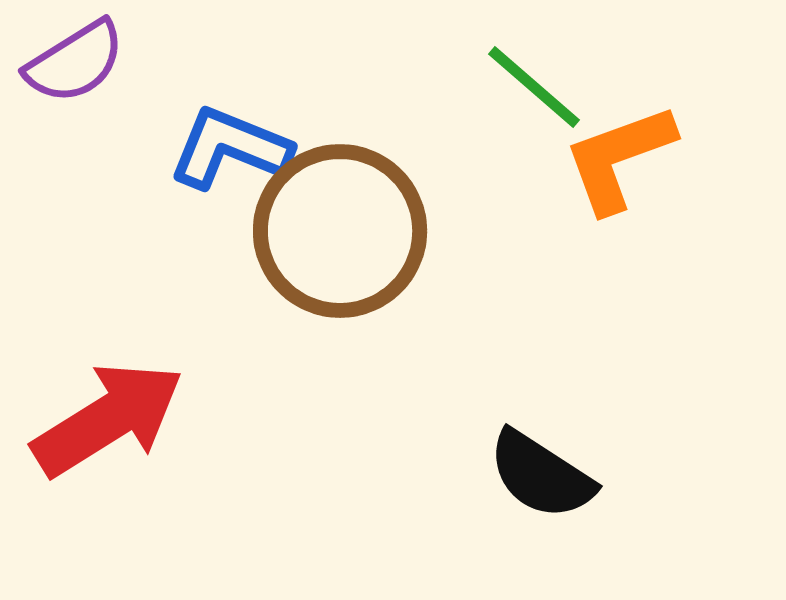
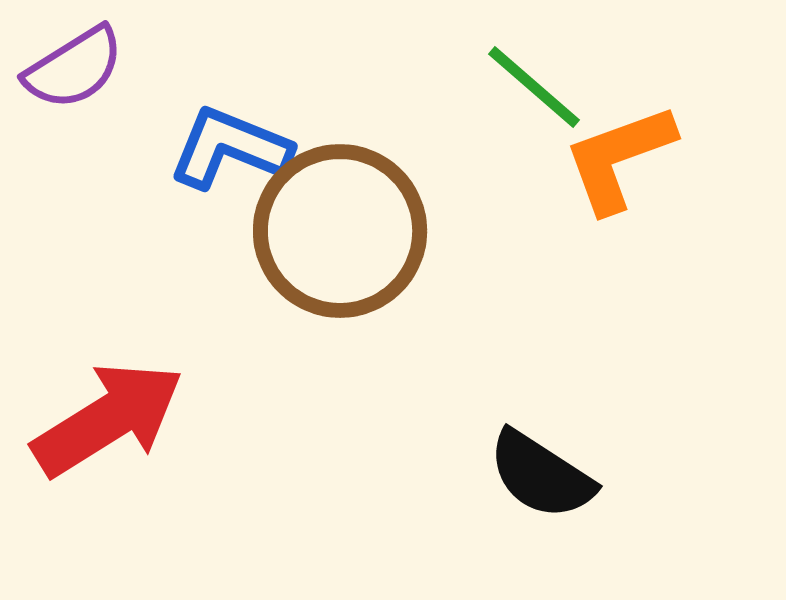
purple semicircle: moved 1 px left, 6 px down
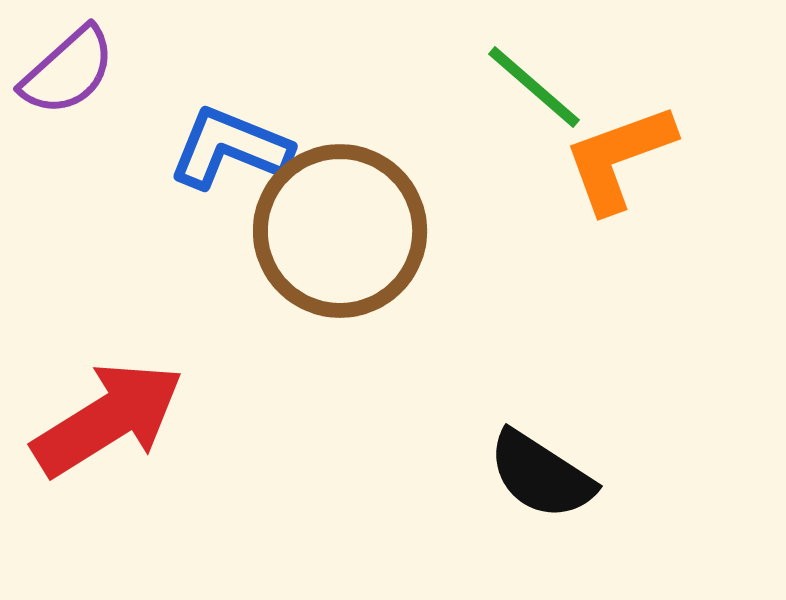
purple semicircle: moved 6 px left, 3 px down; rotated 10 degrees counterclockwise
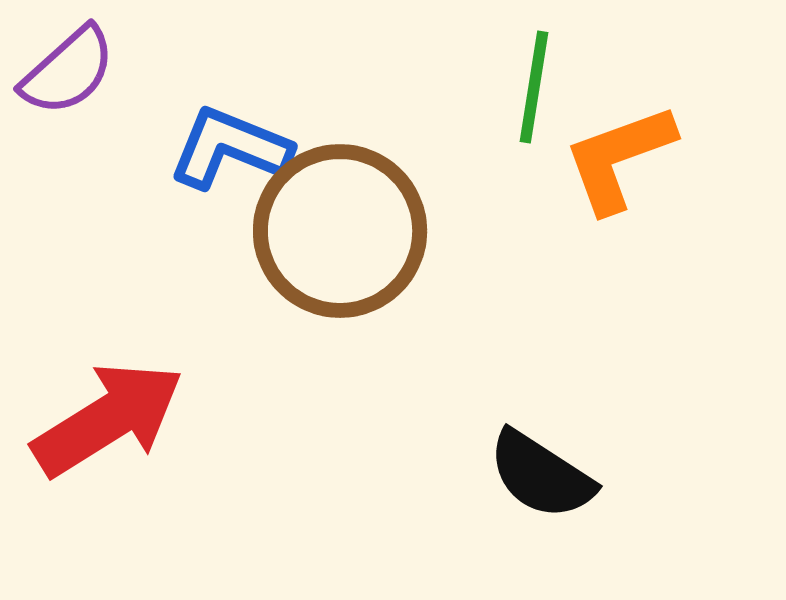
green line: rotated 58 degrees clockwise
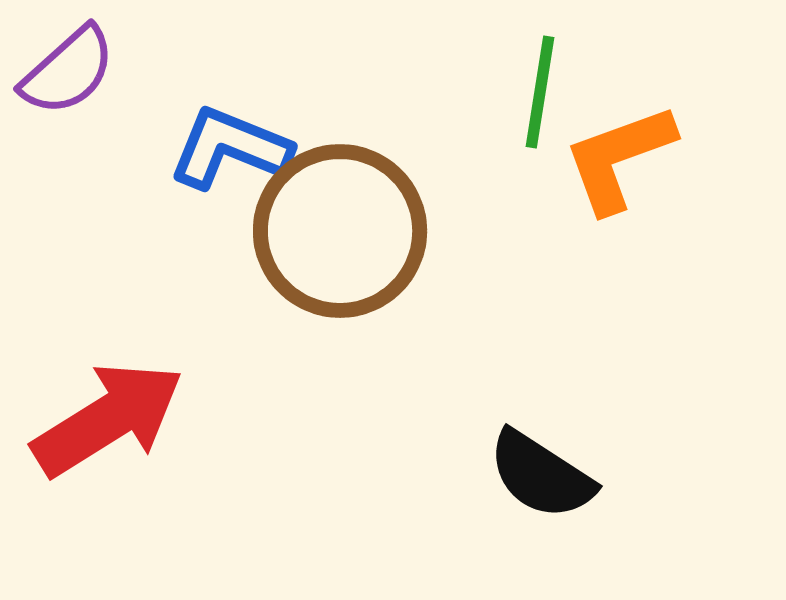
green line: moved 6 px right, 5 px down
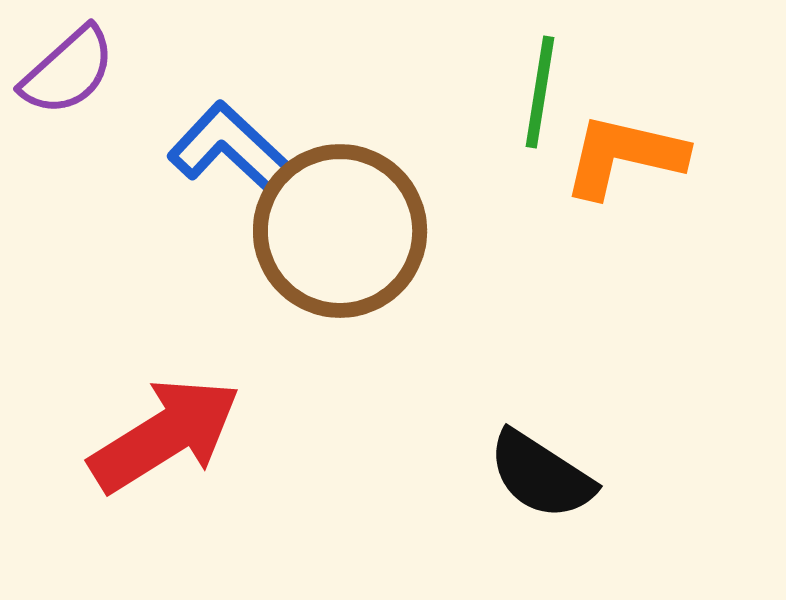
blue L-shape: rotated 21 degrees clockwise
orange L-shape: moved 5 px right, 2 px up; rotated 33 degrees clockwise
red arrow: moved 57 px right, 16 px down
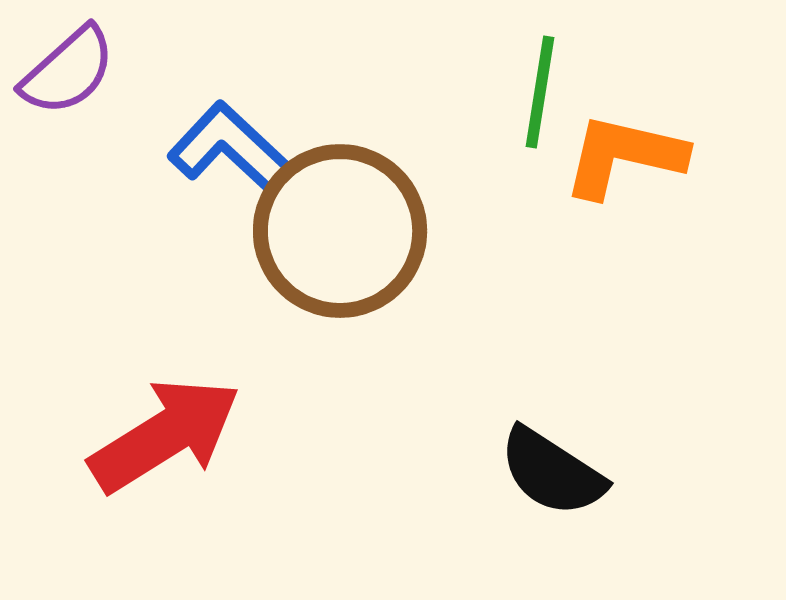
black semicircle: moved 11 px right, 3 px up
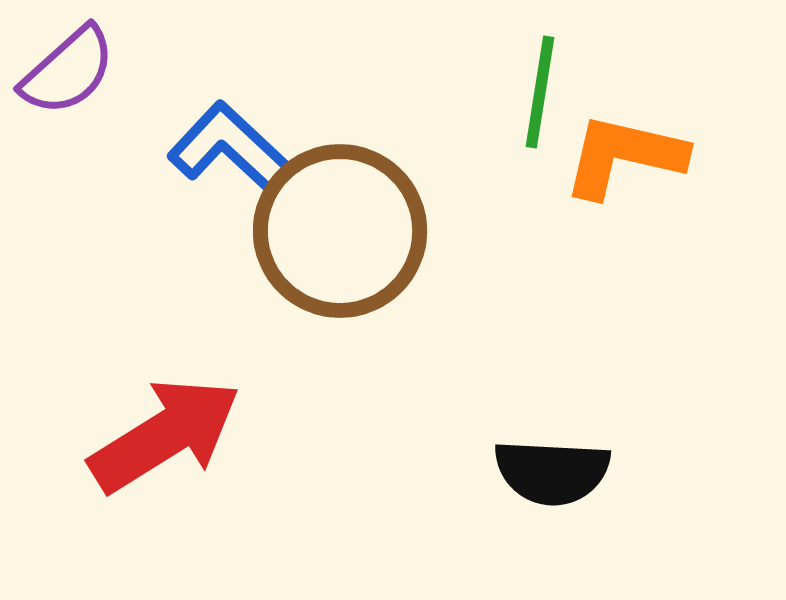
black semicircle: rotated 30 degrees counterclockwise
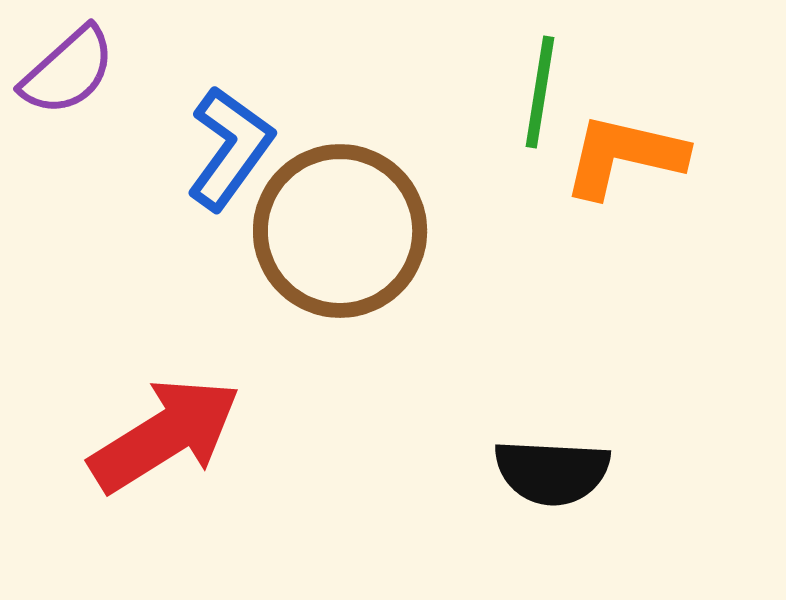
blue L-shape: rotated 83 degrees clockwise
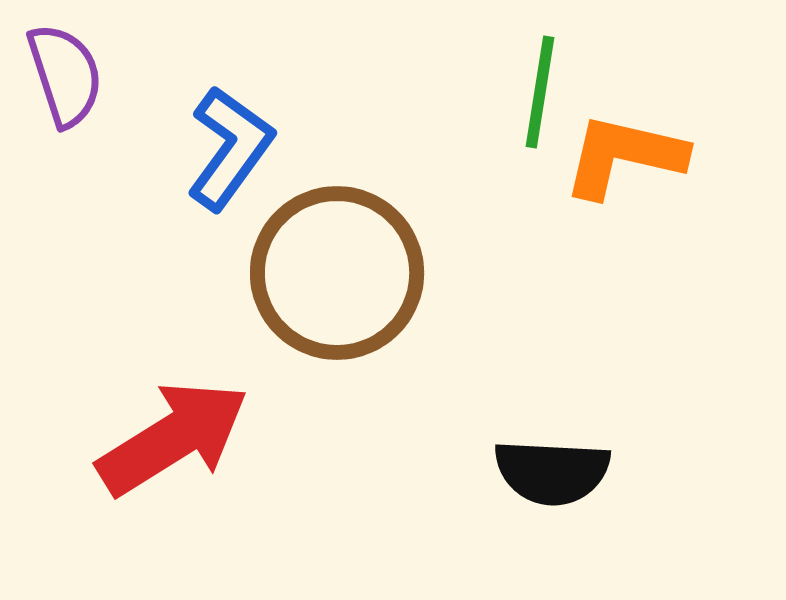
purple semicircle: moved 3 px left, 4 px down; rotated 66 degrees counterclockwise
brown circle: moved 3 px left, 42 px down
red arrow: moved 8 px right, 3 px down
